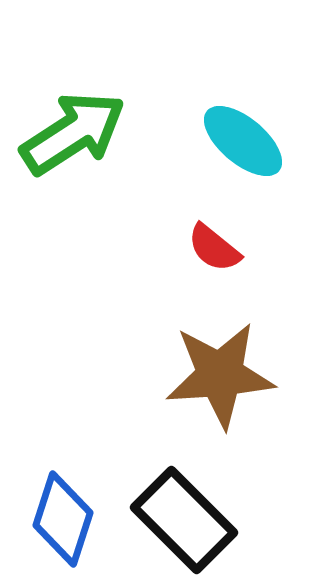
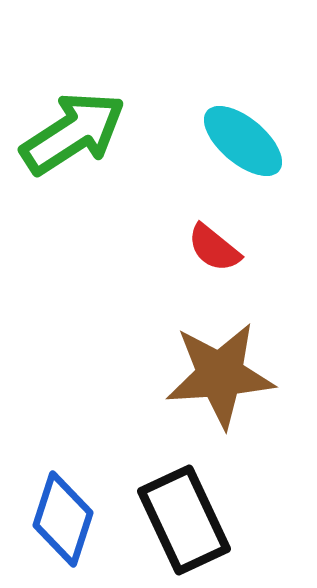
black rectangle: rotated 20 degrees clockwise
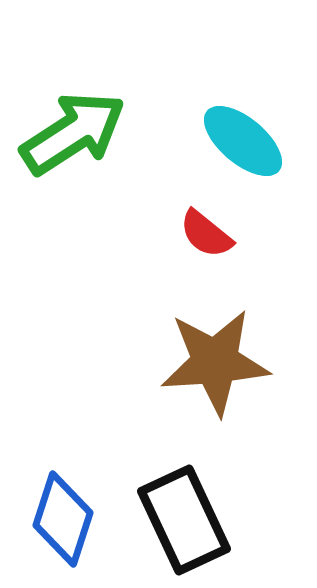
red semicircle: moved 8 px left, 14 px up
brown star: moved 5 px left, 13 px up
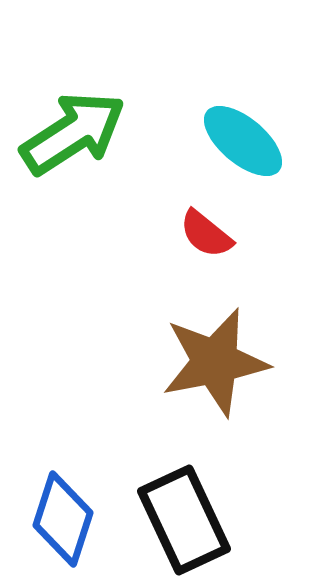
brown star: rotated 7 degrees counterclockwise
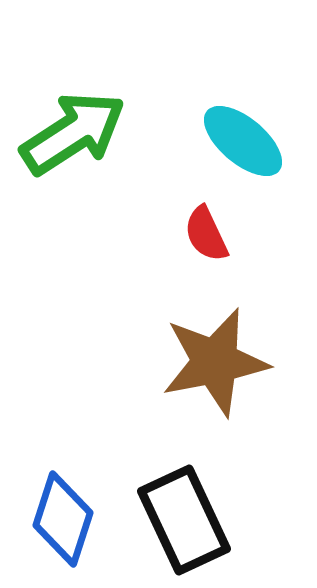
red semicircle: rotated 26 degrees clockwise
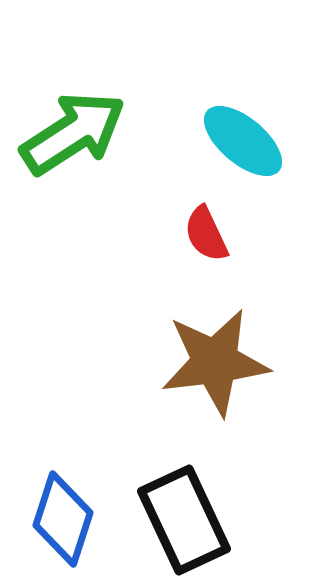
brown star: rotated 4 degrees clockwise
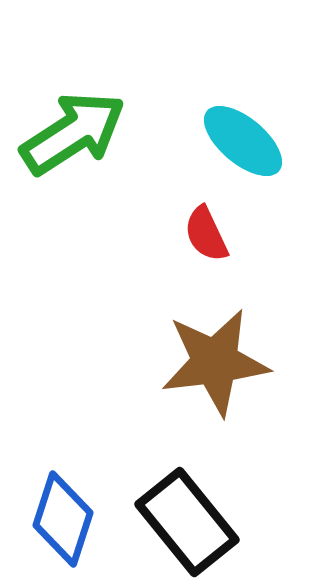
black rectangle: moved 3 px right, 2 px down; rotated 14 degrees counterclockwise
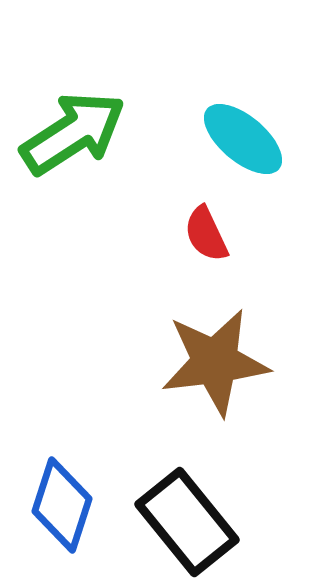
cyan ellipse: moved 2 px up
blue diamond: moved 1 px left, 14 px up
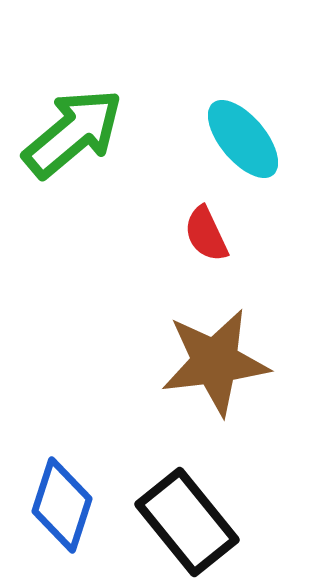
green arrow: rotated 7 degrees counterclockwise
cyan ellipse: rotated 10 degrees clockwise
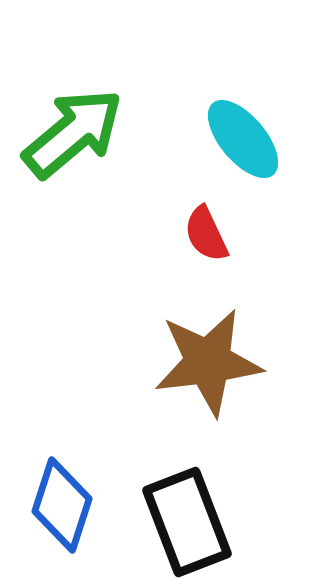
brown star: moved 7 px left
black rectangle: rotated 18 degrees clockwise
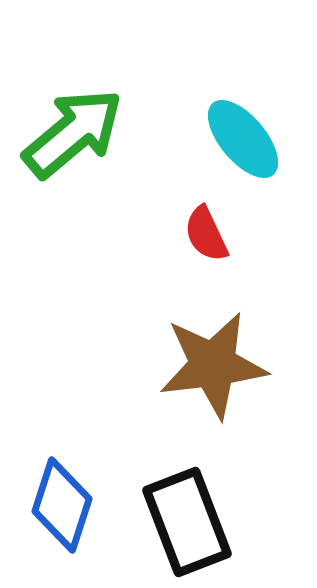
brown star: moved 5 px right, 3 px down
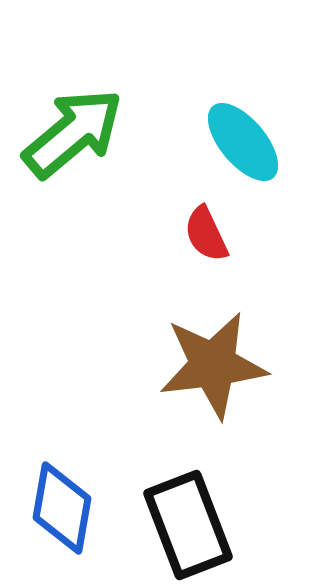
cyan ellipse: moved 3 px down
blue diamond: moved 3 px down; rotated 8 degrees counterclockwise
black rectangle: moved 1 px right, 3 px down
